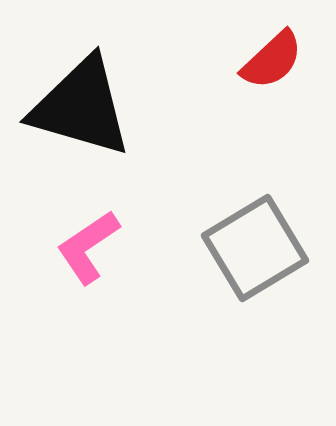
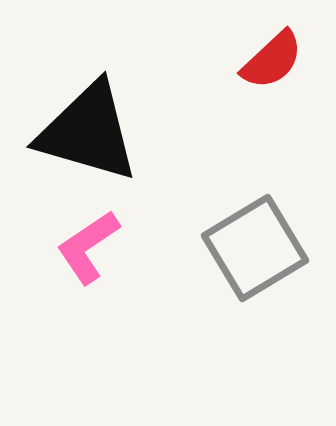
black triangle: moved 7 px right, 25 px down
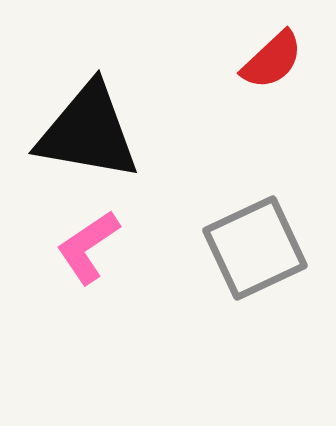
black triangle: rotated 6 degrees counterclockwise
gray square: rotated 6 degrees clockwise
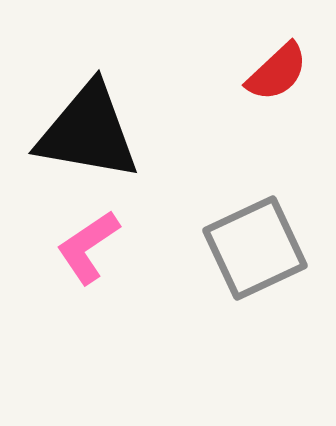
red semicircle: moved 5 px right, 12 px down
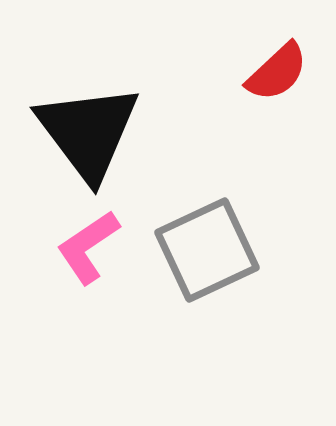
black triangle: rotated 43 degrees clockwise
gray square: moved 48 px left, 2 px down
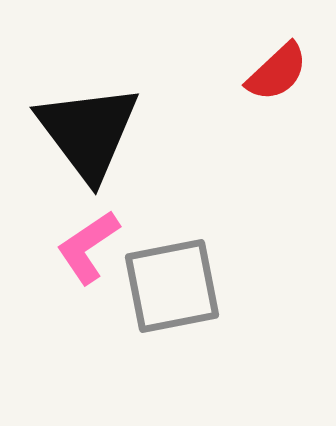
gray square: moved 35 px left, 36 px down; rotated 14 degrees clockwise
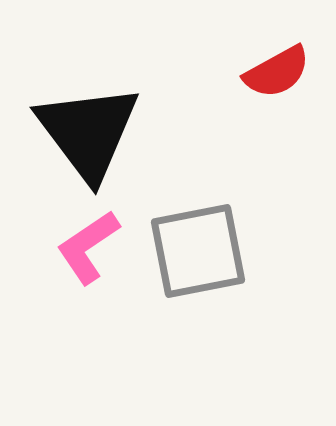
red semicircle: rotated 14 degrees clockwise
gray square: moved 26 px right, 35 px up
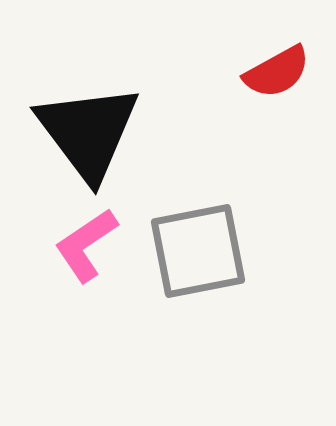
pink L-shape: moved 2 px left, 2 px up
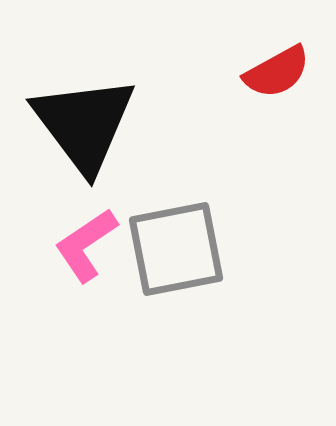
black triangle: moved 4 px left, 8 px up
gray square: moved 22 px left, 2 px up
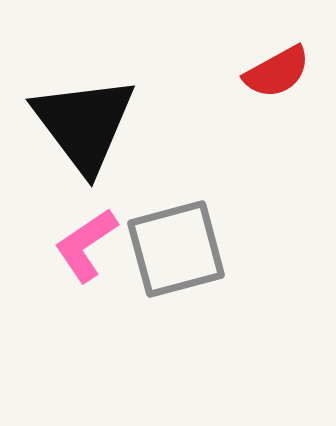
gray square: rotated 4 degrees counterclockwise
